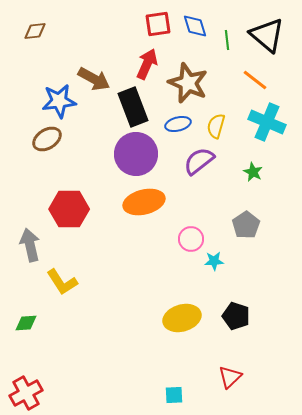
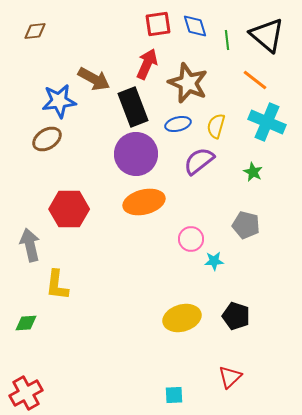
gray pentagon: rotated 24 degrees counterclockwise
yellow L-shape: moved 5 px left, 3 px down; rotated 40 degrees clockwise
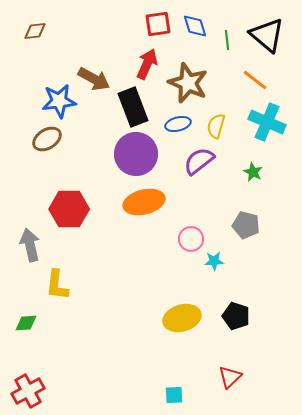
red cross: moved 2 px right, 2 px up
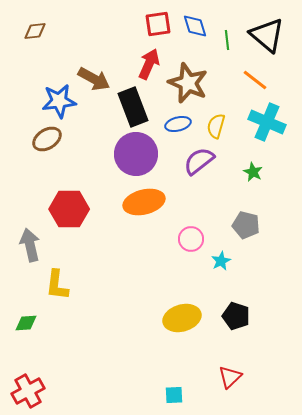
red arrow: moved 2 px right
cyan star: moved 7 px right; rotated 24 degrees counterclockwise
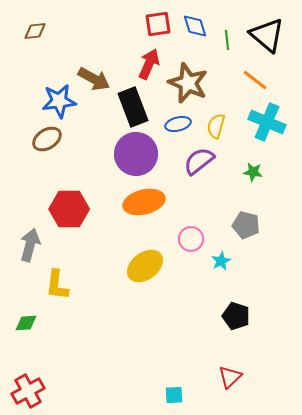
green star: rotated 18 degrees counterclockwise
gray arrow: rotated 28 degrees clockwise
yellow ellipse: moved 37 px left, 52 px up; rotated 21 degrees counterclockwise
